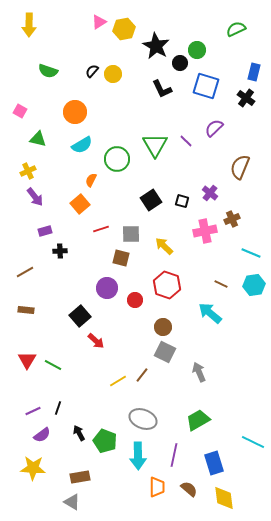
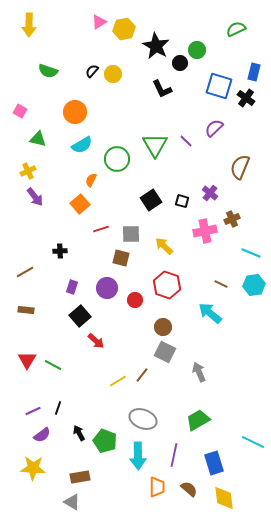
blue square at (206, 86): moved 13 px right
purple rectangle at (45, 231): moved 27 px right, 56 px down; rotated 56 degrees counterclockwise
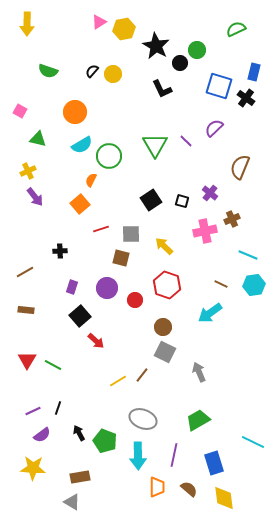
yellow arrow at (29, 25): moved 2 px left, 1 px up
green circle at (117, 159): moved 8 px left, 3 px up
cyan line at (251, 253): moved 3 px left, 2 px down
cyan arrow at (210, 313): rotated 75 degrees counterclockwise
